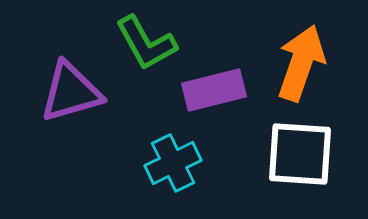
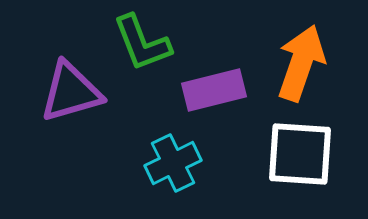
green L-shape: moved 4 px left; rotated 8 degrees clockwise
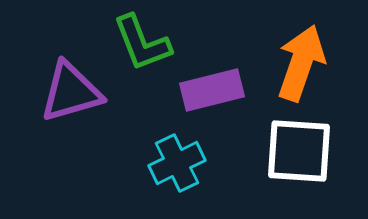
purple rectangle: moved 2 px left
white square: moved 1 px left, 3 px up
cyan cross: moved 4 px right
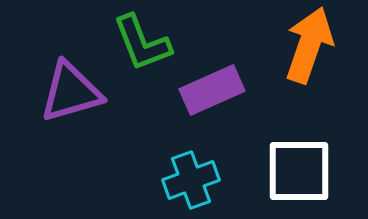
orange arrow: moved 8 px right, 18 px up
purple rectangle: rotated 10 degrees counterclockwise
white square: moved 20 px down; rotated 4 degrees counterclockwise
cyan cross: moved 14 px right, 17 px down; rotated 6 degrees clockwise
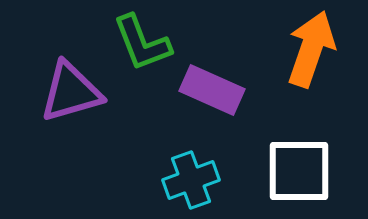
orange arrow: moved 2 px right, 4 px down
purple rectangle: rotated 48 degrees clockwise
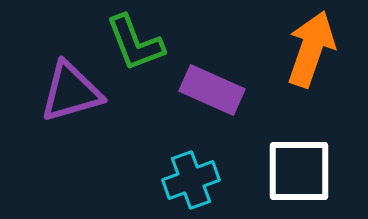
green L-shape: moved 7 px left
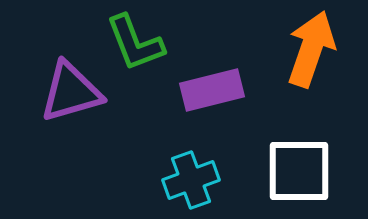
purple rectangle: rotated 38 degrees counterclockwise
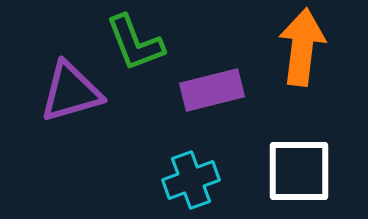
orange arrow: moved 9 px left, 2 px up; rotated 12 degrees counterclockwise
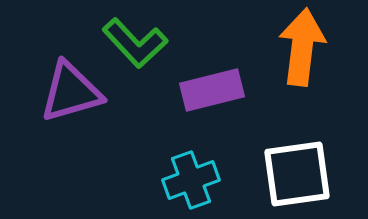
green L-shape: rotated 22 degrees counterclockwise
white square: moved 2 px left, 3 px down; rotated 8 degrees counterclockwise
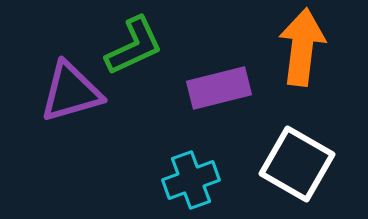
green L-shape: moved 1 px left, 3 px down; rotated 72 degrees counterclockwise
purple rectangle: moved 7 px right, 2 px up
white square: moved 10 px up; rotated 38 degrees clockwise
